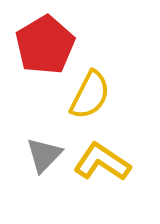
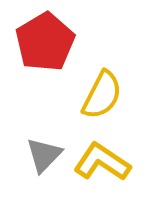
red pentagon: moved 3 px up
yellow semicircle: moved 12 px right
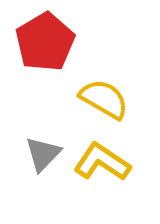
yellow semicircle: moved 2 px right, 4 px down; rotated 87 degrees counterclockwise
gray triangle: moved 1 px left, 1 px up
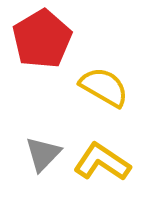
red pentagon: moved 3 px left, 3 px up
yellow semicircle: moved 12 px up
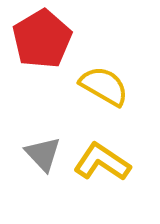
yellow semicircle: moved 1 px up
gray triangle: rotated 27 degrees counterclockwise
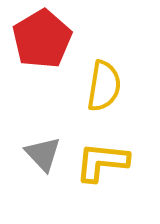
yellow semicircle: rotated 69 degrees clockwise
yellow L-shape: rotated 28 degrees counterclockwise
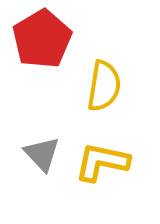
gray triangle: moved 1 px left
yellow L-shape: rotated 6 degrees clockwise
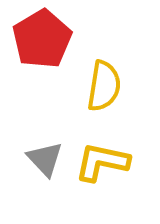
gray triangle: moved 3 px right, 5 px down
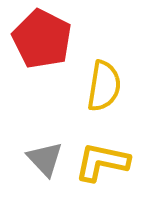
red pentagon: rotated 14 degrees counterclockwise
